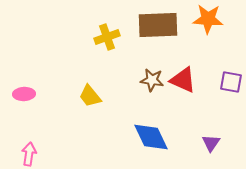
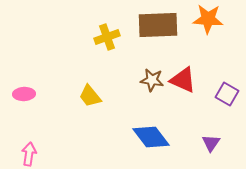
purple square: moved 4 px left, 12 px down; rotated 20 degrees clockwise
blue diamond: rotated 12 degrees counterclockwise
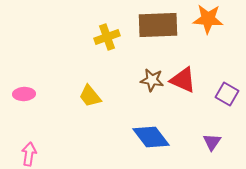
purple triangle: moved 1 px right, 1 px up
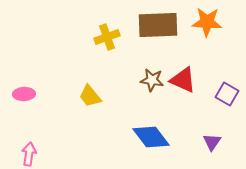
orange star: moved 1 px left, 3 px down
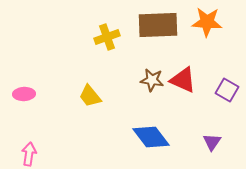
purple square: moved 4 px up
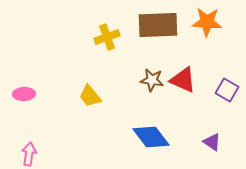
purple triangle: rotated 30 degrees counterclockwise
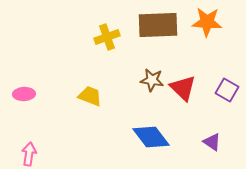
red triangle: moved 8 px down; rotated 20 degrees clockwise
yellow trapezoid: rotated 150 degrees clockwise
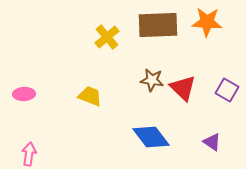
yellow cross: rotated 20 degrees counterclockwise
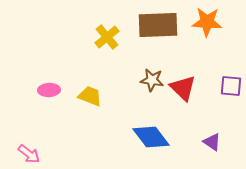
purple square: moved 4 px right, 4 px up; rotated 25 degrees counterclockwise
pink ellipse: moved 25 px right, 4 px up
pink arrow: rotated 120 degrees clockwise
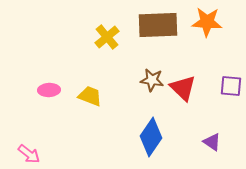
blue diamond: rotated 72 degrees clockwise
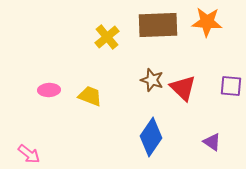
brown star: rotated 10 degrees clockwise
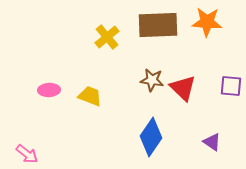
brown star: rotated 10 degrees counterclockwise
pink arrow: moved 2 px left
